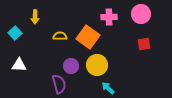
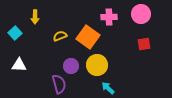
yellow semicircle: rotated 24 degrees counterclockwise
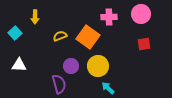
yellow circle: moved 1 px right, 1 px down
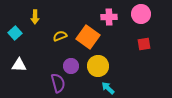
purple semicircle: moved 1 px left, 1 px up
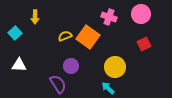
pink cross: rotated 21 degrees clockwise
yellow semicircle: moved 5 px right
red square: rotated 16 degrees counterclockwise
yellow circle: moved 17 px right, 1 px down
purple semicircle: moved 1 px down; rotated 18 degrees counterclockwise
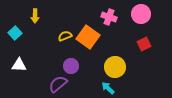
yellow arrow: moved 1 px up
purple semicircle: rotated 96 degrees counterclockwise
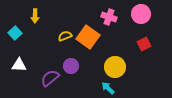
purple semicircle: moved 8 px left, 6 px up
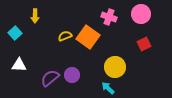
purple circle: moved 1 px right, 9 px down
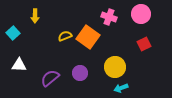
cyan square: moved 2 px left
purple circle: moved 8 px right, 2 px up
cyan arrow: moved 13 px right; rotated 64 degrees counterclockwise
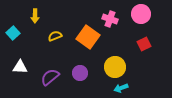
pink cross: moved 1 px right, 2 px down
yellow semicircle: moved 10 px left
white triangle: moved 1 px right, 2 px down
purple semicircle: moved 1 px up
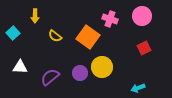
pink circle: moved 1 px right, 2 px down
yellow semicircle: rotated 120 degrees counterclockwise
red square: moved 4 px down
yellow circle: moved 13 px left
cyan arrow: moved 17 px right
